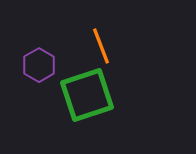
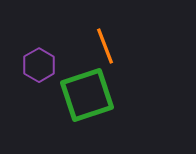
orange line: moved 4 px right
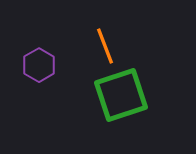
green square: moved 34 px right
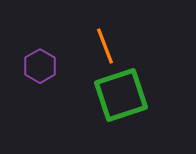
purple hexagon: moved 1 px right, 1 px down
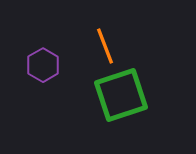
purple hexagon: moved 3 px right, 1 px up
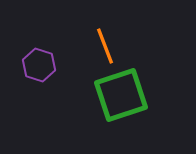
purple hexagon: moved 4 px left; rotated 12 degrees counterclockwise
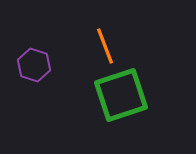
purple hexagon: moved 5 px left
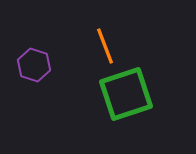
green square: moved 5 px right, 1 px up
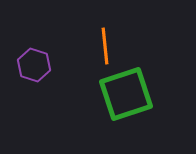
orange line: rotated 15 degrees clockwise
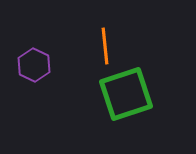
purple hexagon: rotated 8 degrees clockwise
